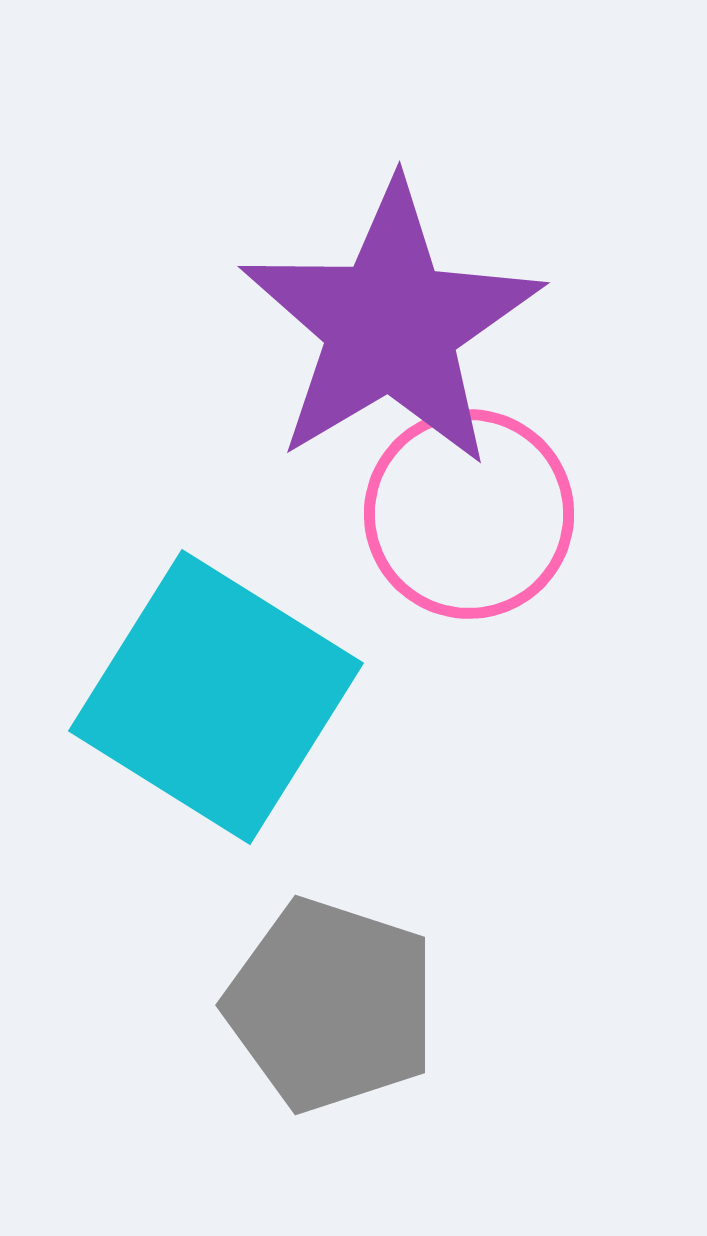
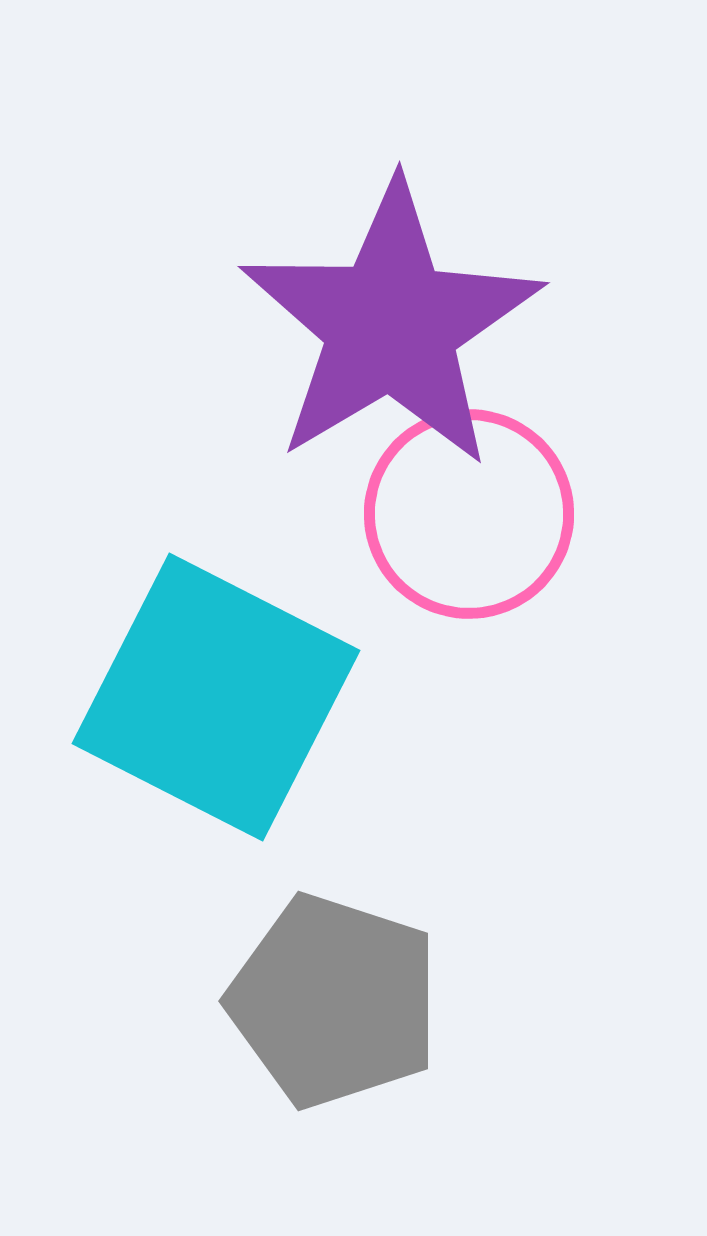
cyan square: rotated 5 degrees counterclockwise
gray pentagon: moved 3 px right, 4 px up
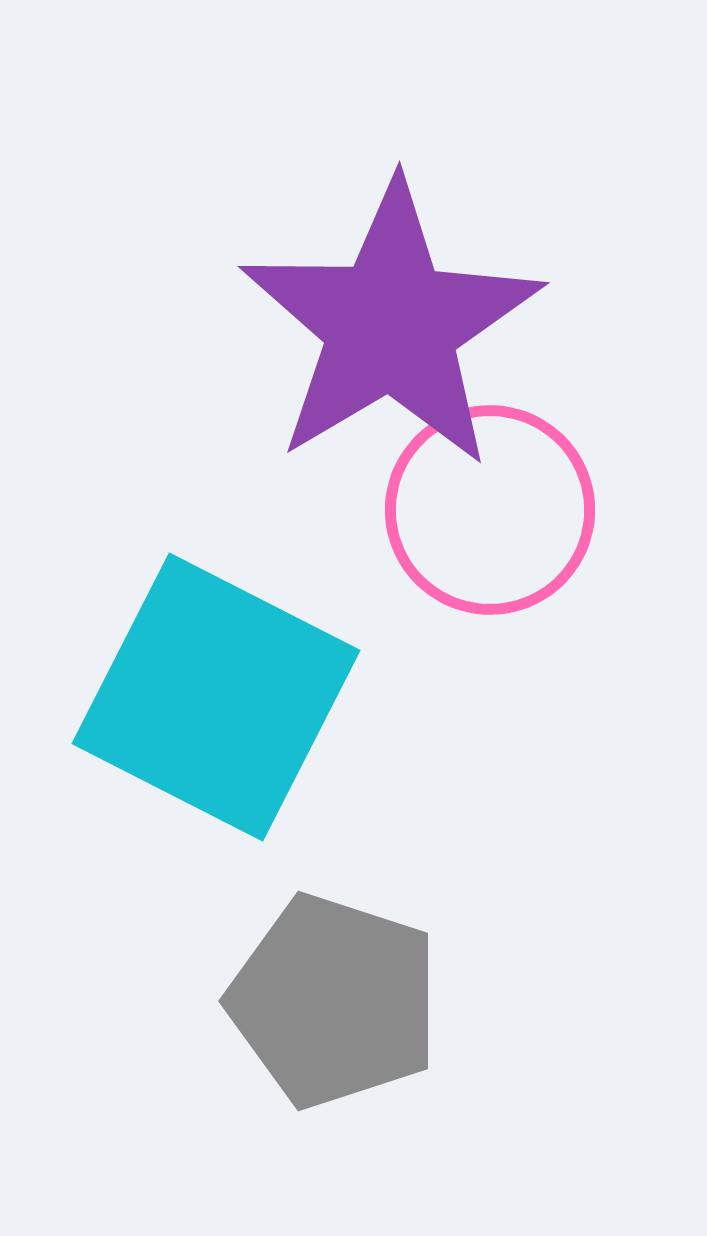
pink circle: moved 21 px right, 4 px up
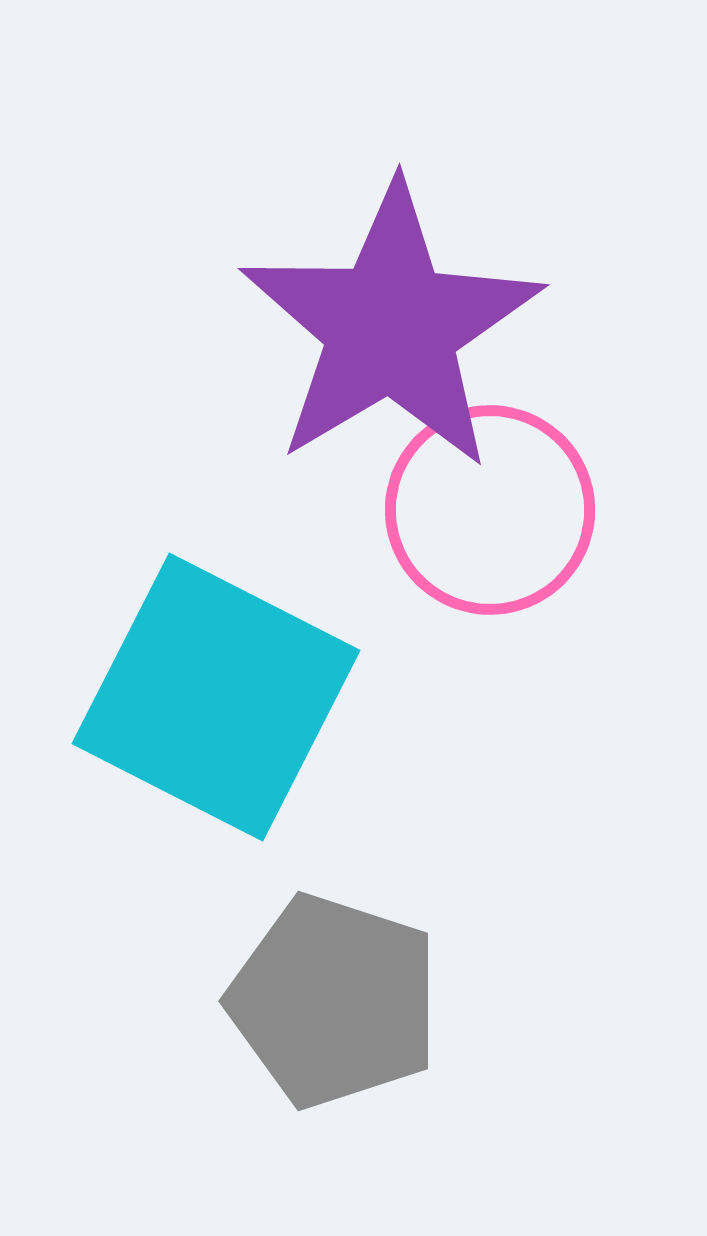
purple star: moved 2 px down
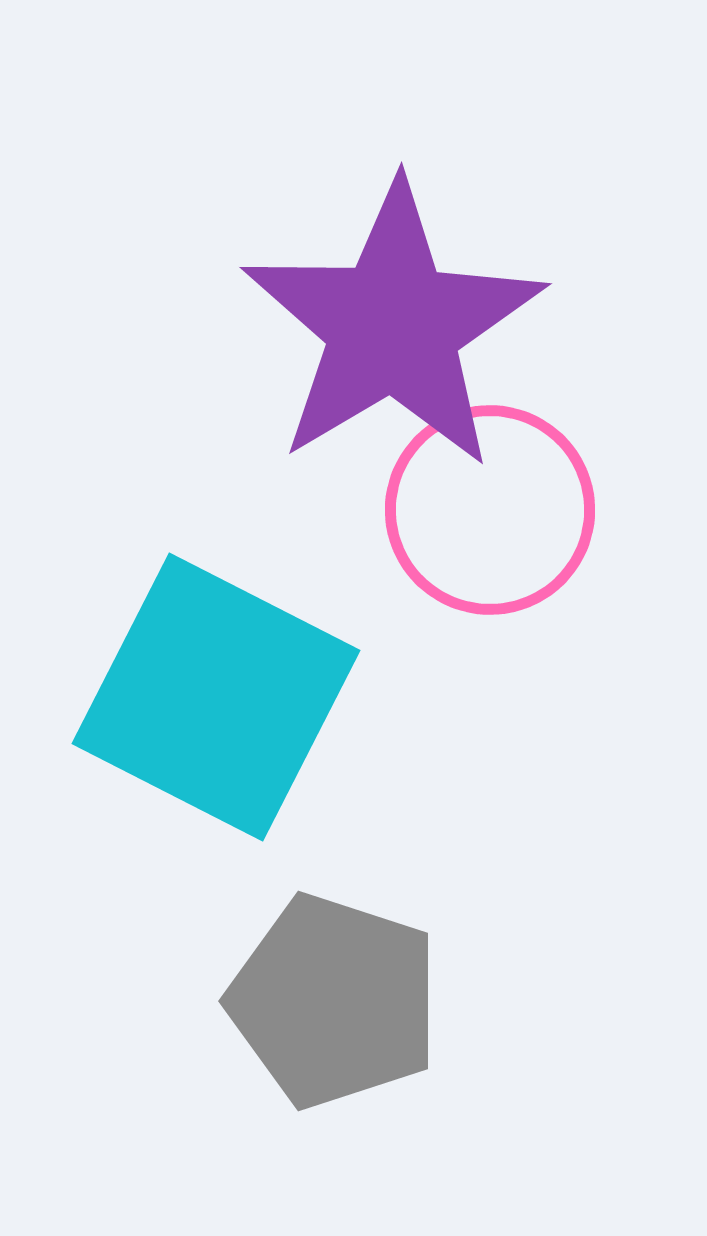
purple star: moved 2 px right, 1 px up
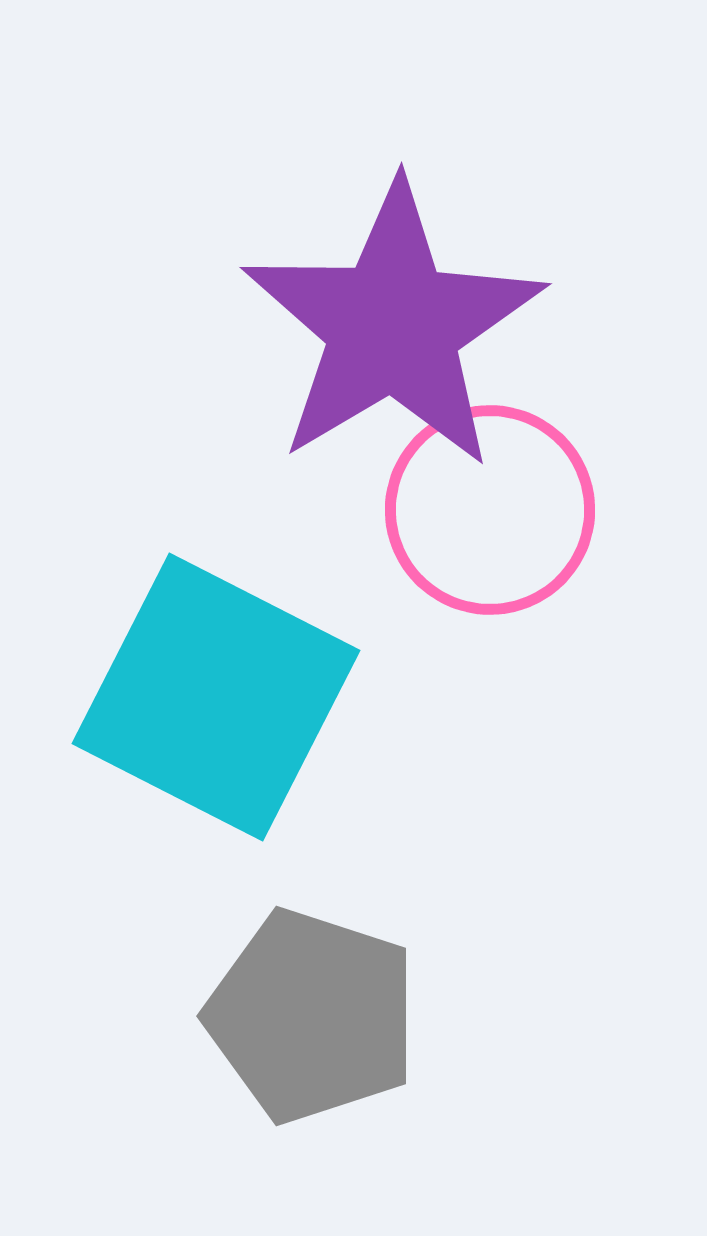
gray pentagon: moved 22 px left, 15 px down
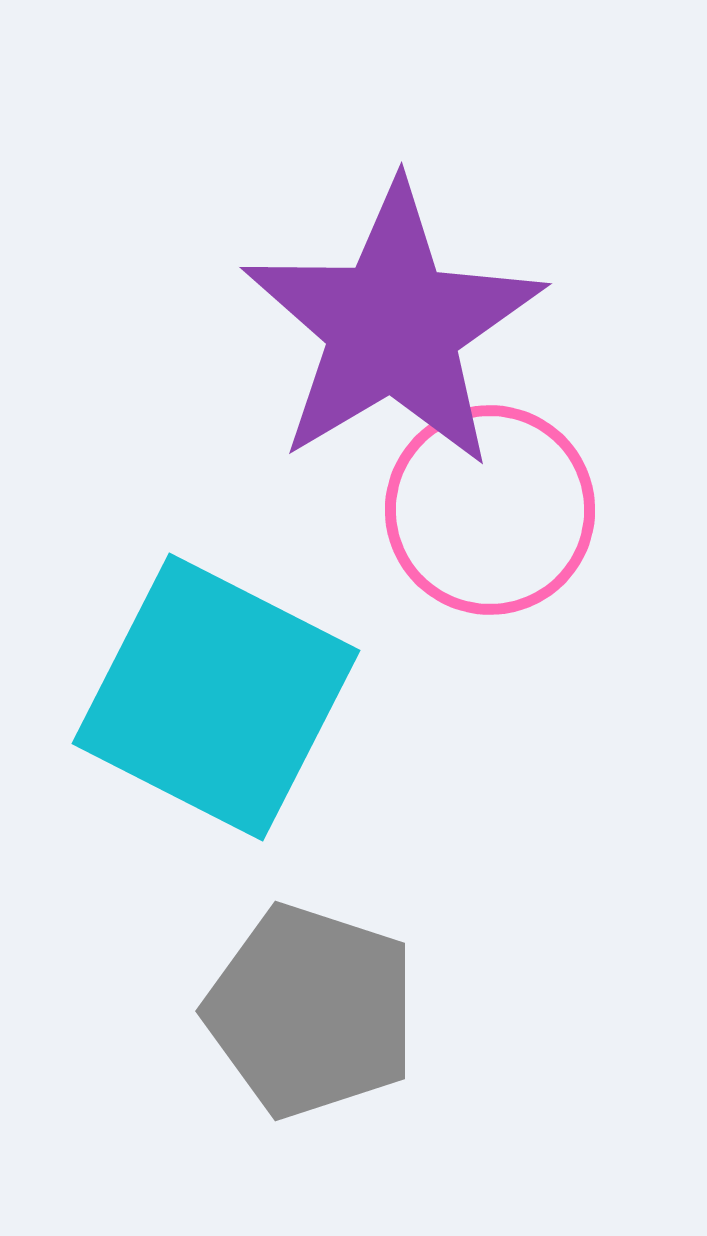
gray pentagon: moved 1 px left, 5 px up
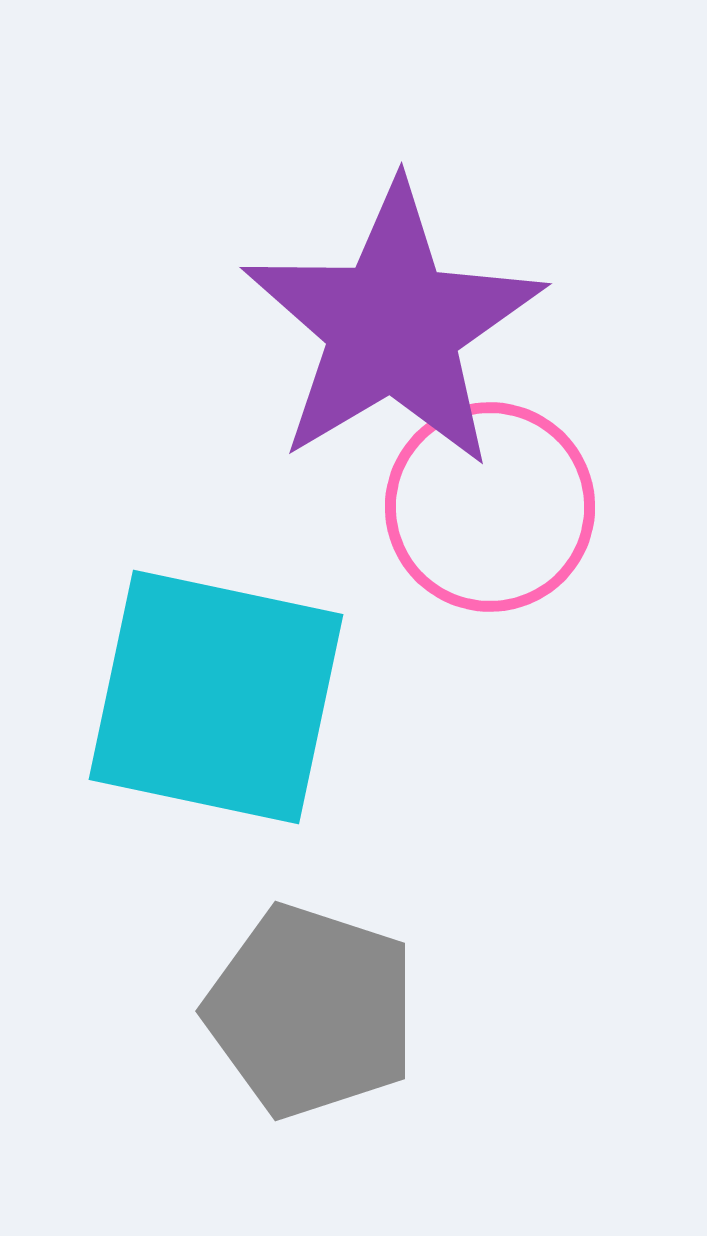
pink circle: moved 3 px up
cyan square: rotated 15 degrees counterclockwise
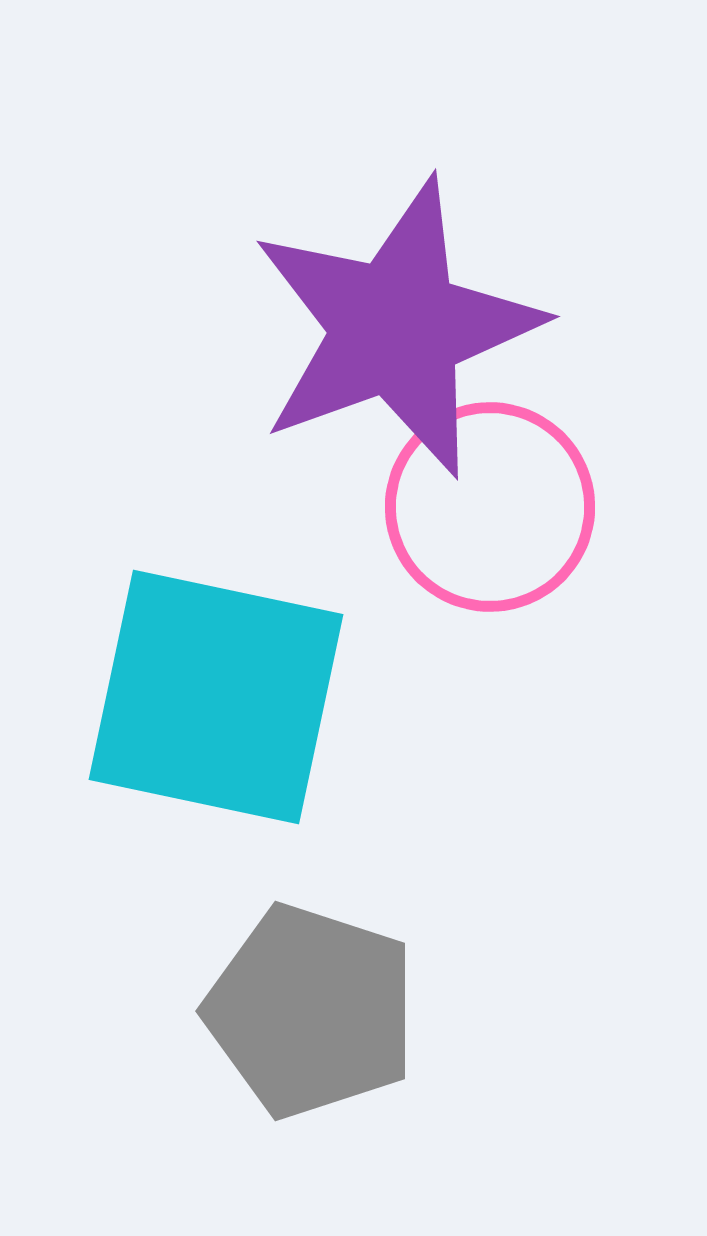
purple star: moved 3 px right, 2 px down; rotated 11 degrees clockwise
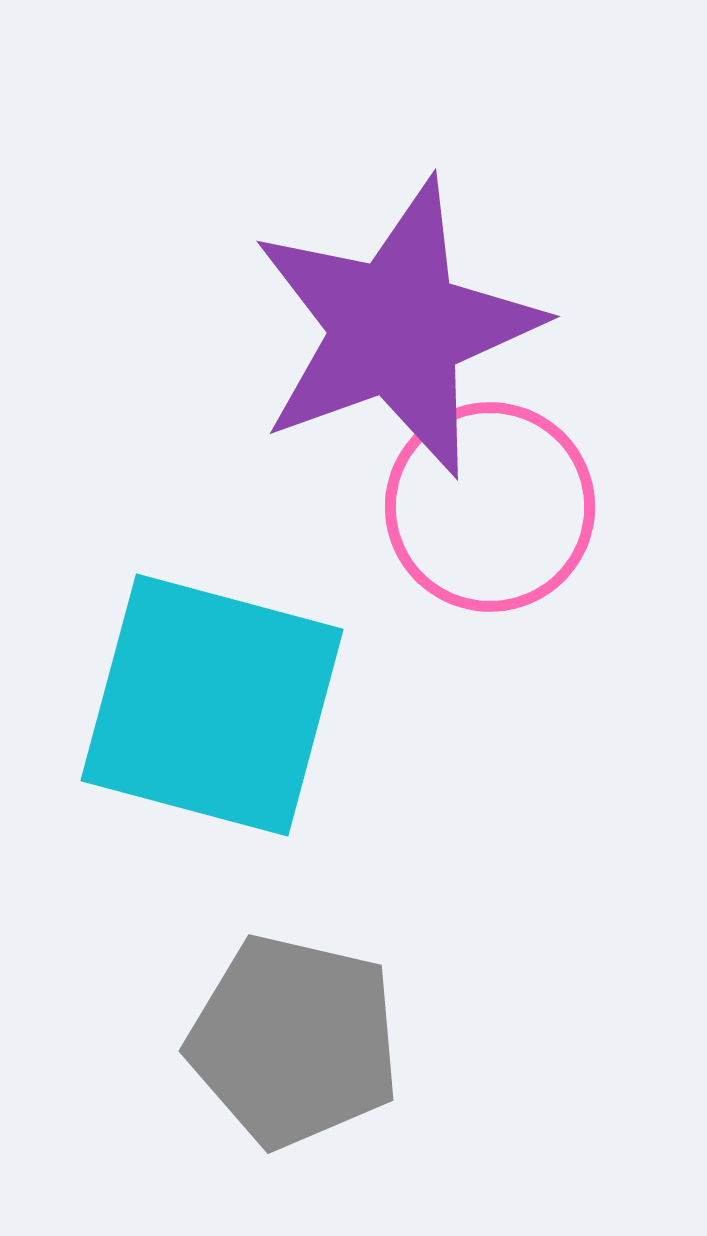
cyan square: moved 4 px left, 8 px down; rotated 3 degrees clockwise
gray pentagon: moved 17 px left, 30 px down; rotated 5 degrees counterclockwise
